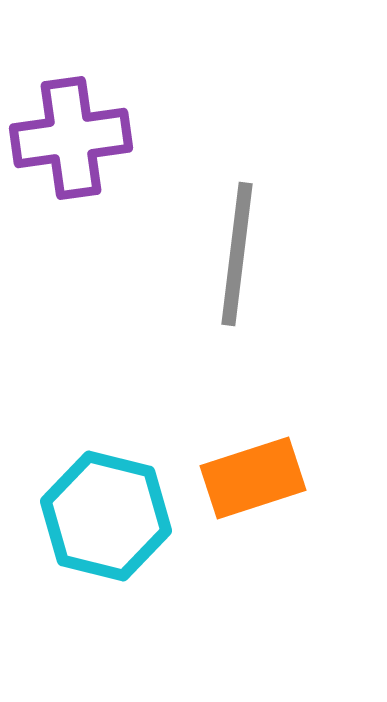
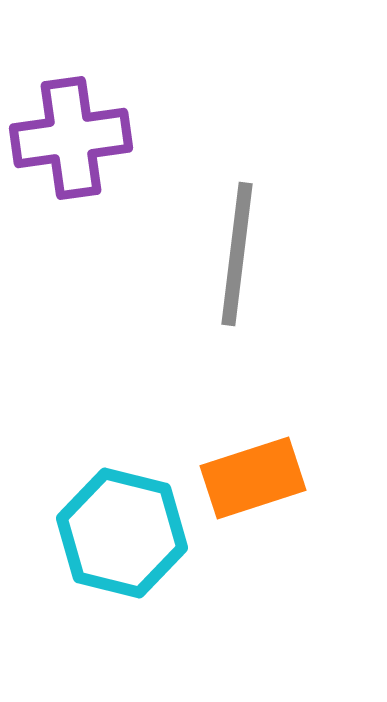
cyan hexagon: moved 16 px right, 17 px down
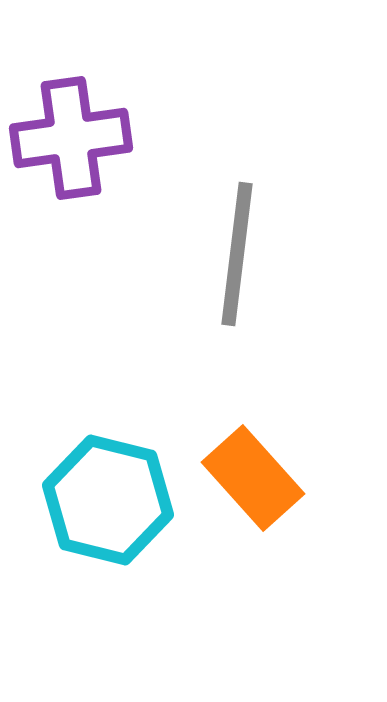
orange rectangle: rotated 66 degrees clockwise
cyan hexagon: moved 14 px left, 33 px up
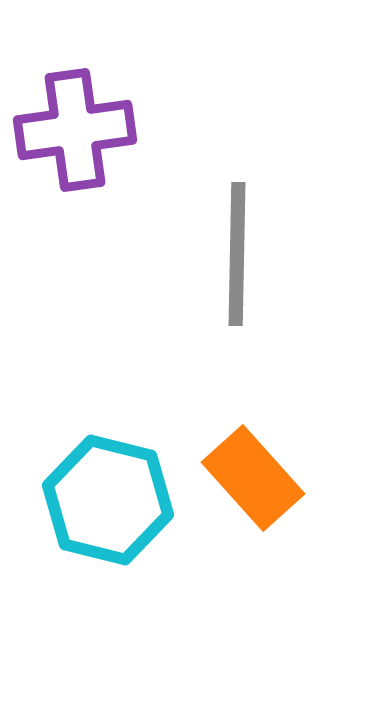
purple cross: moved 4 px right, 8 px up
gray line: rotated 6 degrees counterclockwise
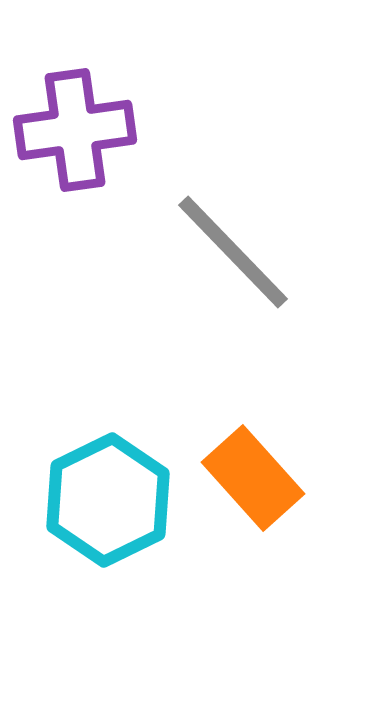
gray line: moved 4 px left, 2 px up; rotated 45 degrees counterclockwise
cyan hexagon: rotated 20 degrees clockwise
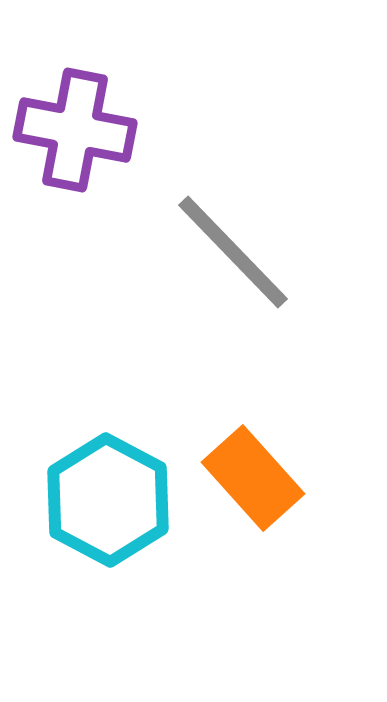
purple cross: rotated 19 degrees clockwise
cyan hexagon: rotated 6 degrees counterclockwise
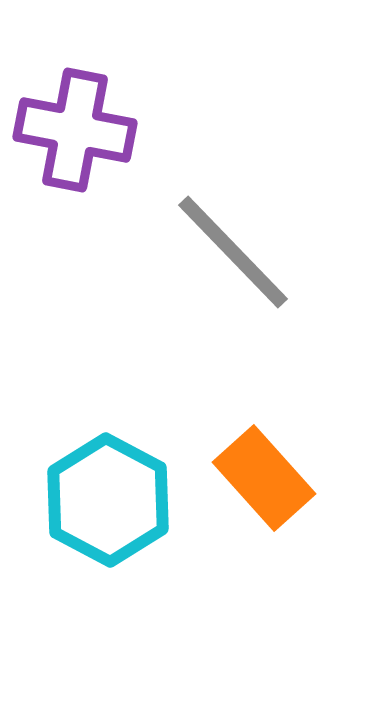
orange rectangle: moved 11 px right
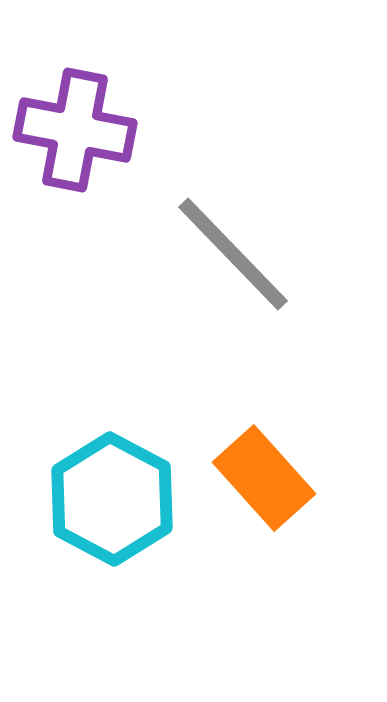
gray line: moved 2 px down
cyan hexagon: moved 4 px right, 1 px up
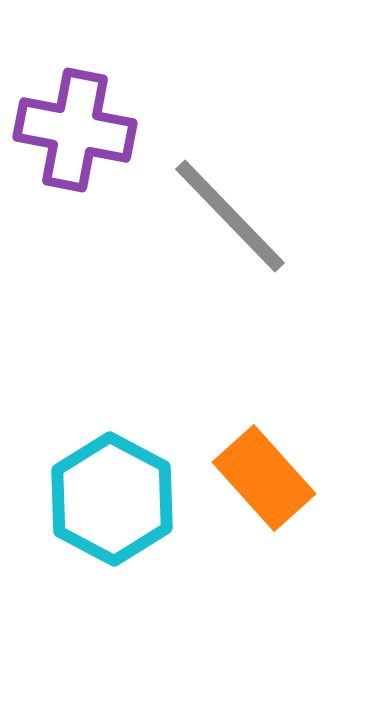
gray line: moved 3 px left, 38 px up
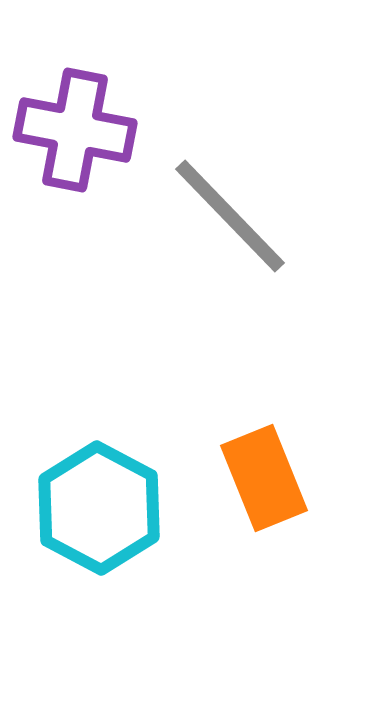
orange rectangle: rotated 20 degrees clockwise
cyan hexagon: moved 13 px left, 9 px down
